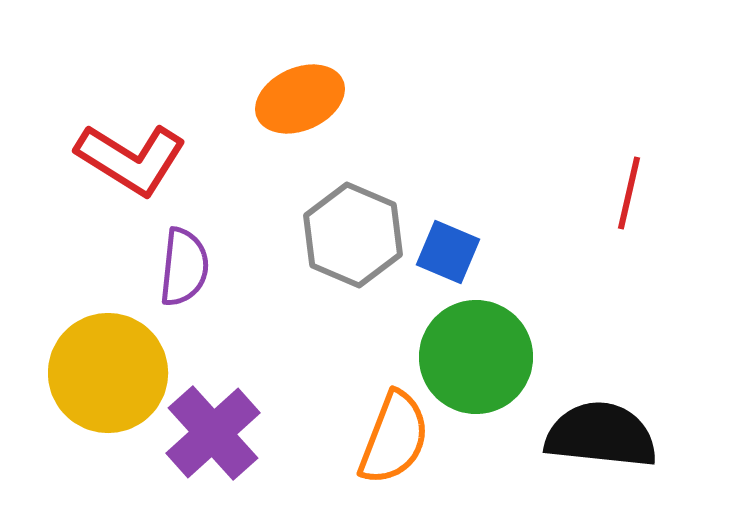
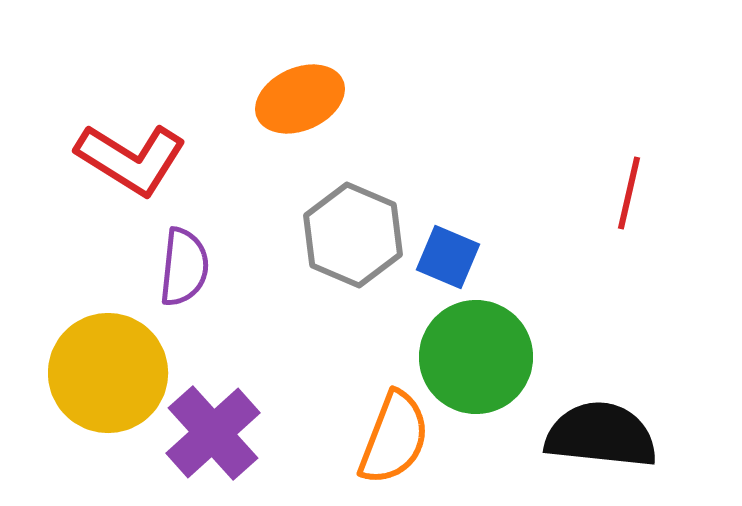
blue square: moved 5 px down
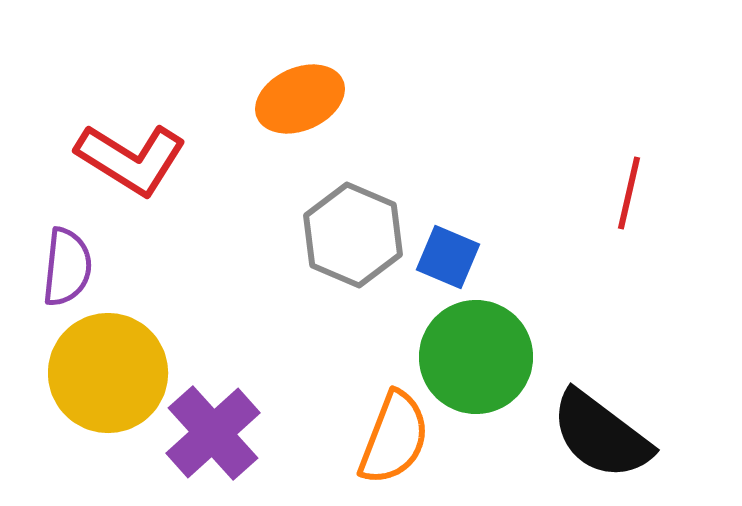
purple semicircle: moved 117 px left
black semicircle: rotated 149 degrees counterclockwise
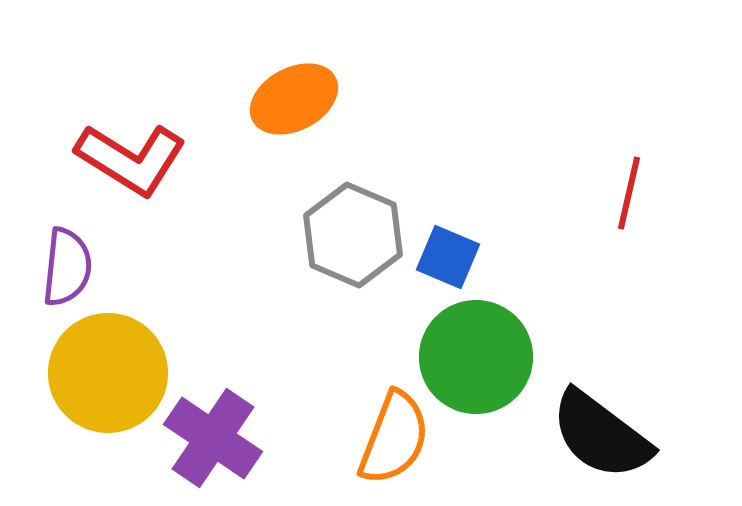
orange ellipse: moved 6 px left; rotated 4 degrees counterclockwise
purple cross: moved 5 px down; rotated 14 degrees counterclockwise
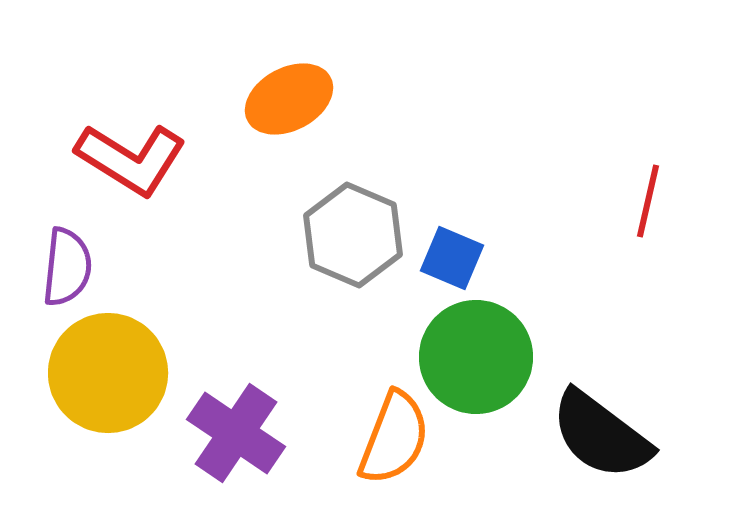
orange ellipse: moved 5 px left
red line: moved 19 px right, 8 px down
blue square: moved 4 px right, 1 px down
purple cross: moved 23 px right, 5 px up
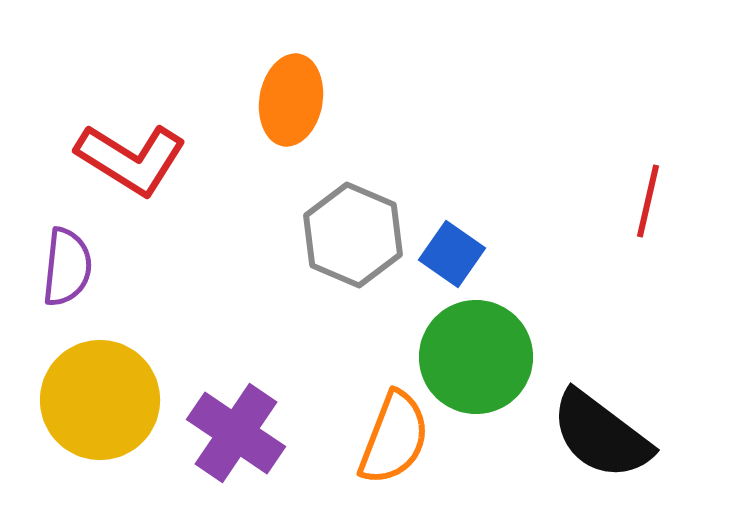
orange ellipse: moved 2 px right, 1 px down; rotated 52 degrees counterclockwise
blue square: moved 4 px up; rotated 12 degrees clockwise
yellow circle: moved 8 px left, 27 px down
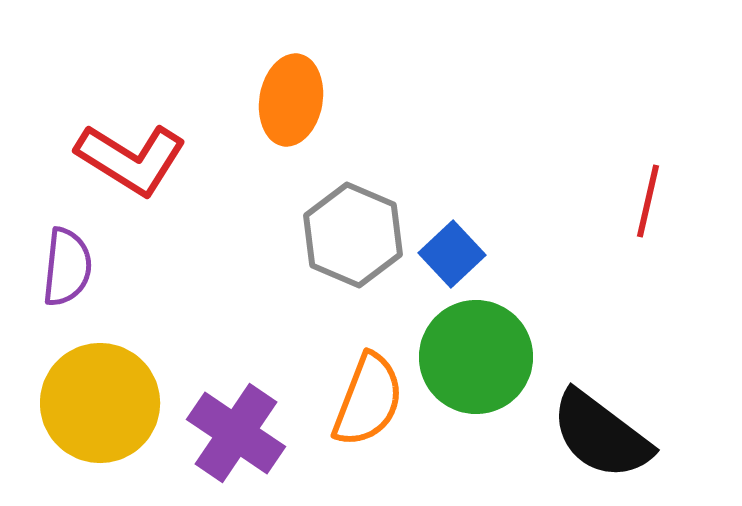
blue square: rotated 12 degrees clockwise
yellow circle: moved 3 px down
orange semicircle: moved 26 px left, 38 px up
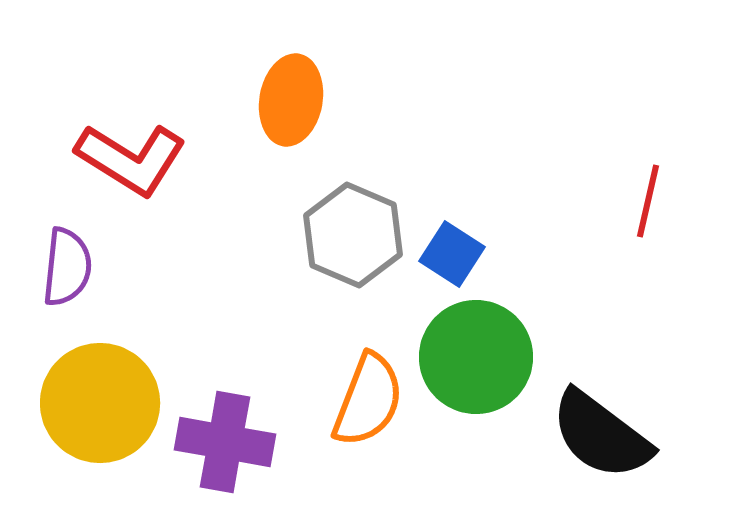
blue square: rotated 14 degrees counterclockwise
purple cross: moved 11 px left, 9 px down; rotated 24 degrees counterclockwise
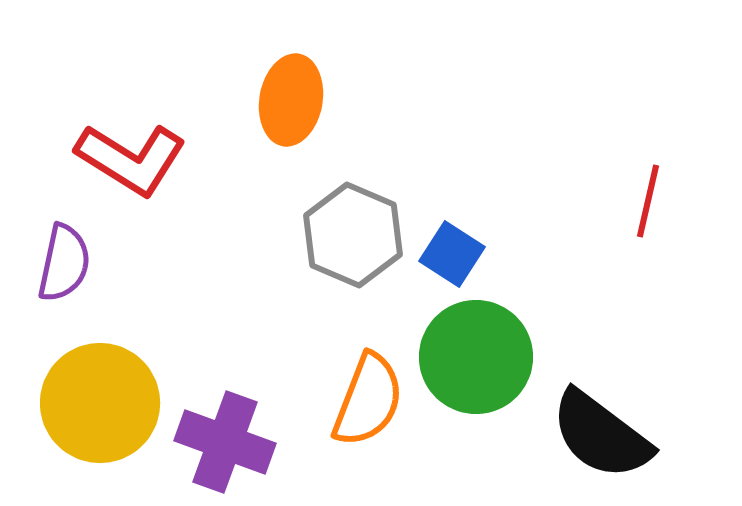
purple semicircle: moved 3 px left, 4 px up; rotated 6 degrees clockwise
purple cross: rotated 10 degrees clockwise
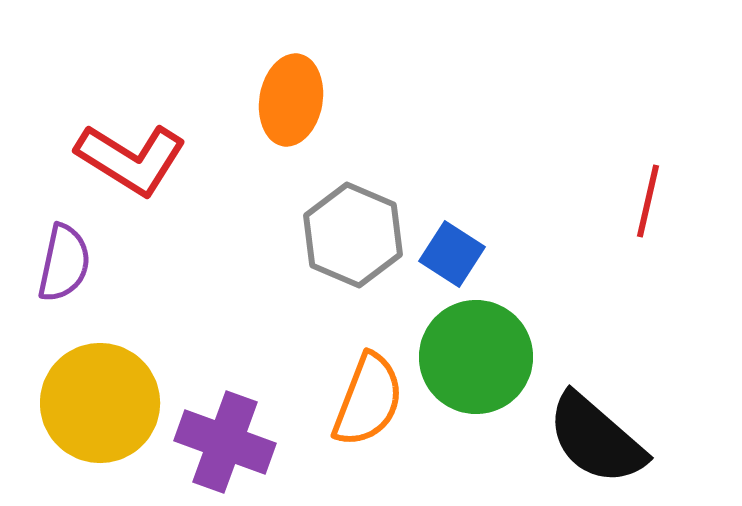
black semicircle: moved 5 px left, 4 px down; rotated 4 degrees clockwise
